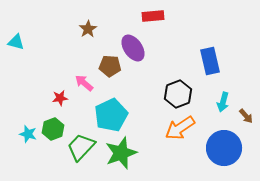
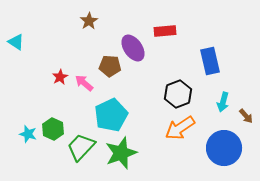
red rectangle: moved 12 px right, 15 px down
brown star: moved 1 px right, 8 px up
cyan triangle: rotated 18 degrees clockwise
red star: moved 21 px up; rotated 21 degrees counterclockwise
green hexagon: rotated 15 degrees counterclockwise
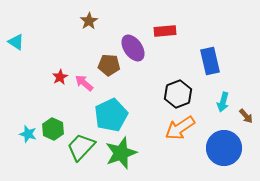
brown pentagon: moved 1 px left, 1 px up
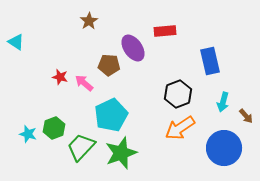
red star: rotated 28 degrees counterclockwise
green hexagon: moved 1 px right, 1 px up; rotated 15 degrees clockwise
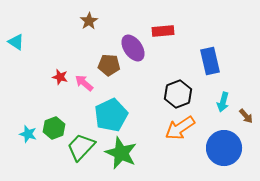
red rectangle: moved 2 px left
green star: rotated 28 degrees counterclockwise
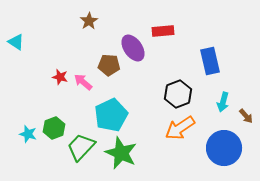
pink arrow: moved 1 px left, 1 px up
